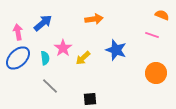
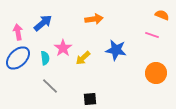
blue star: rotated 10 degrees counterclockwise
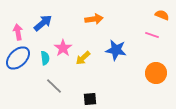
gray line: moved 4 px right
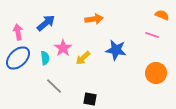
blue arrow: moved 3 px right
black square: rotated 16 degrees clockwise
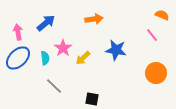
pink line: rotated 32 degrees clockwise
black square: moved 2 px right
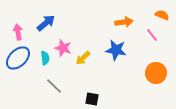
orange arrow: moved 30 px right, 3 px down
pink star: rotated 18 degrees counterclockwise
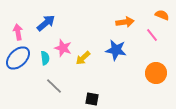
orange arrow: moved 1 px right
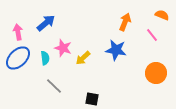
orange arrow: rotated 60 degrees counterclockwise
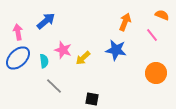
blue arrow: moved 2 px up
pink star: moved 2 px down
cyan semicircle: moved 1 px left, 3 px down
